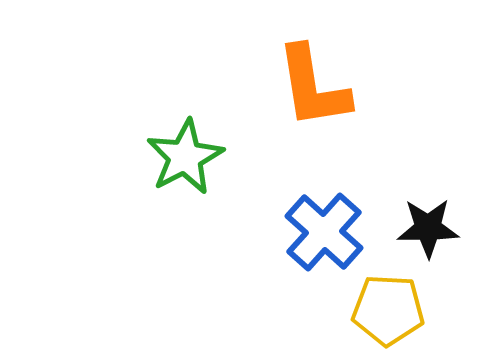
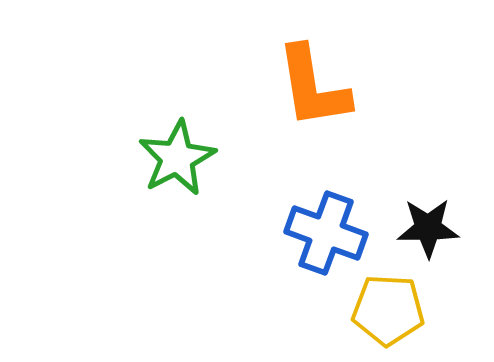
green star: moved 8 px left, 1 px down
blue cross: moved 2 px right, 1 px down; rotated 22 degrees counterclockwise
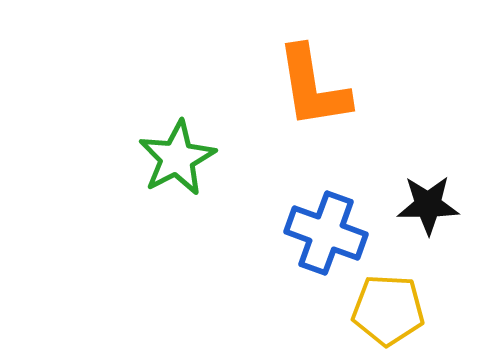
black star: moved 23 px up
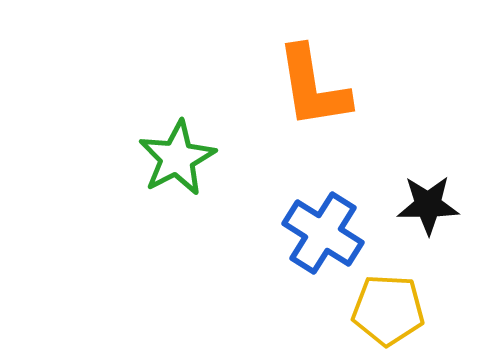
blue cross: moved 3 px left; rotated 12 degrees clockwise
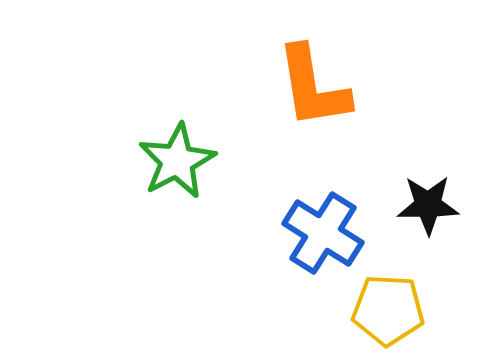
green star: moved 3 px down
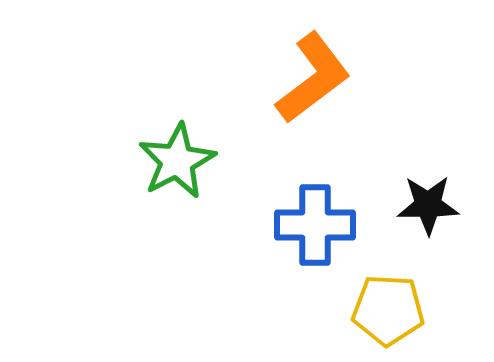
orange L-shape: moved 9 px up; rotated 118 degrees counterclockwise
blue cross: moved 8 px left, 8 px up; rotated 32 degrees counterclockwise
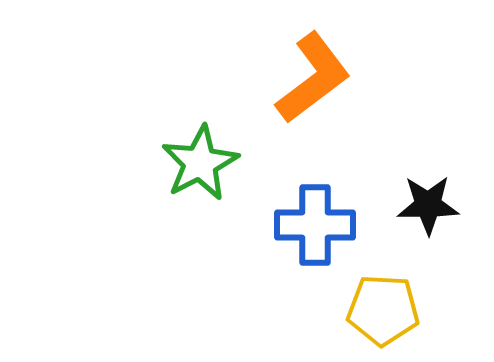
green star: moved 23 px right, 2 px down
yellow pentagon: moved 5 px left
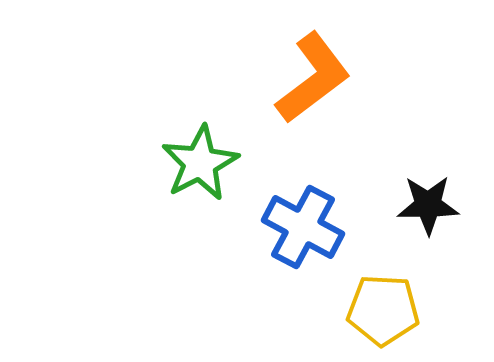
blue cross: moved 12 px left, 2 px down; rotated 28 degrees clockwise
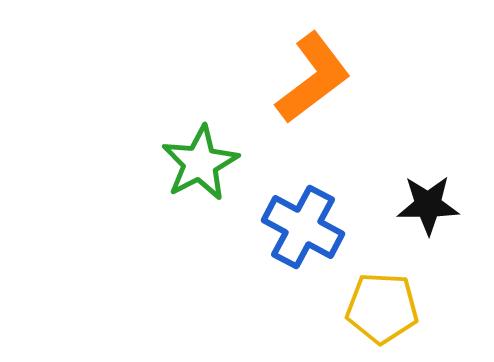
yellow pentagon: moved 1 px left, 2 px up
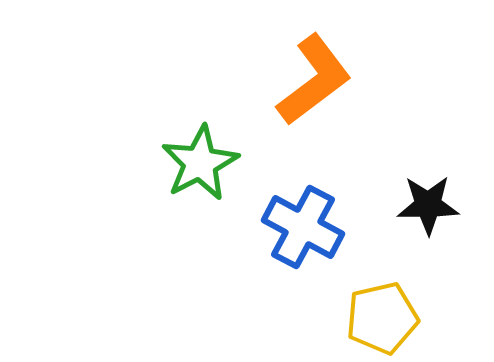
orange L-shape: moved 1 px right, 2 px down
yellow pentagon: moved 10 px down; rotated 16 degrees counterclockwise
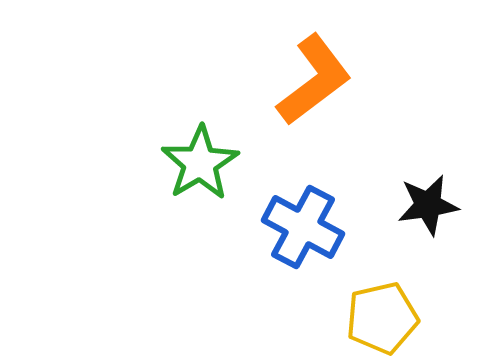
green star: rotated 4 degrees counterclockwise
black star: rotated 8 degrees counterclockwise
